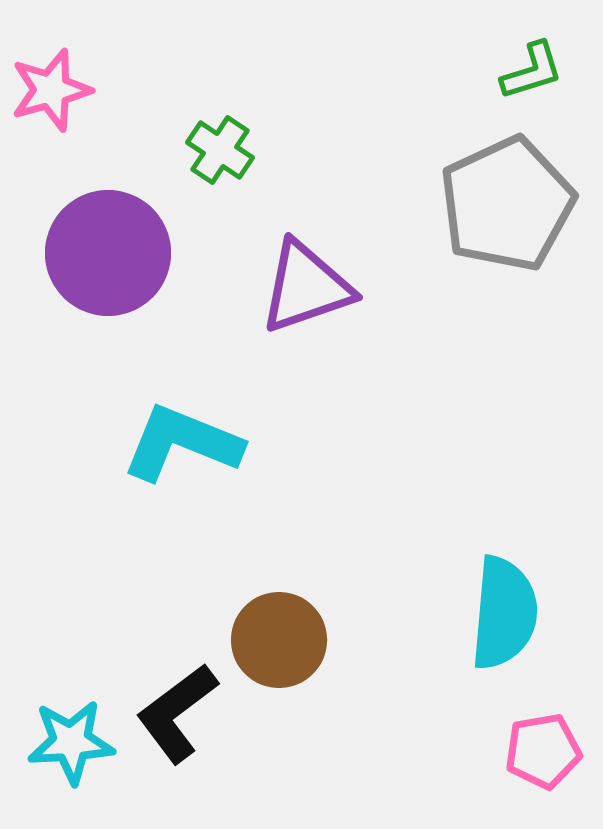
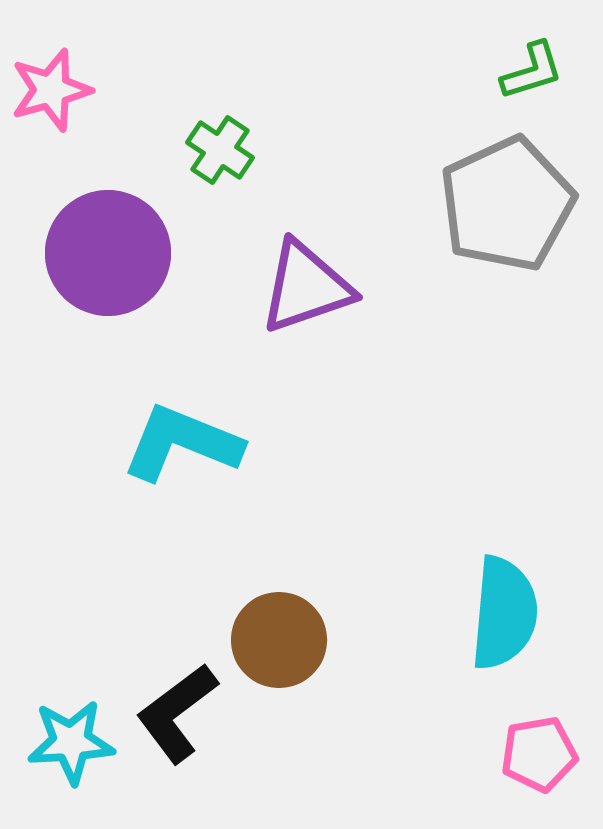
pink pentagon: moved 4 px left, 3 px down
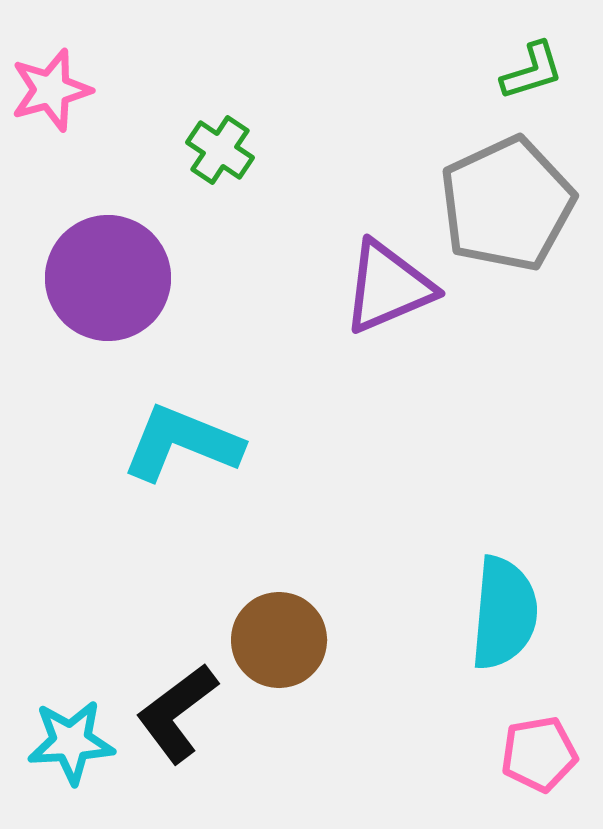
purple circle: moved 25 px down
purple triangle: moved 82 px right; rotated 4 degrees counterclockwise
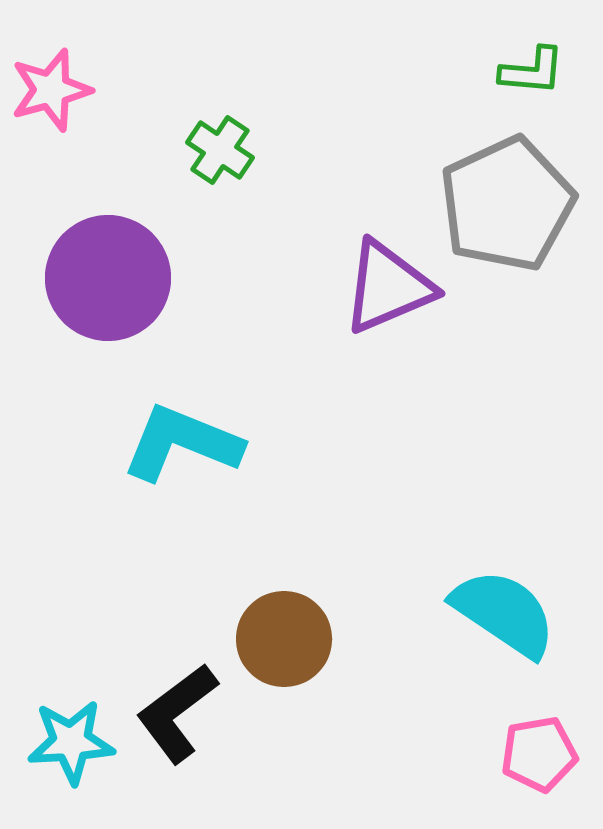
green L-shape: rotated 22 degrees clockwise
cyan semicircle: rotated 61 degrees counterclockwise
brown circle: moved 5 px right, 1 px up
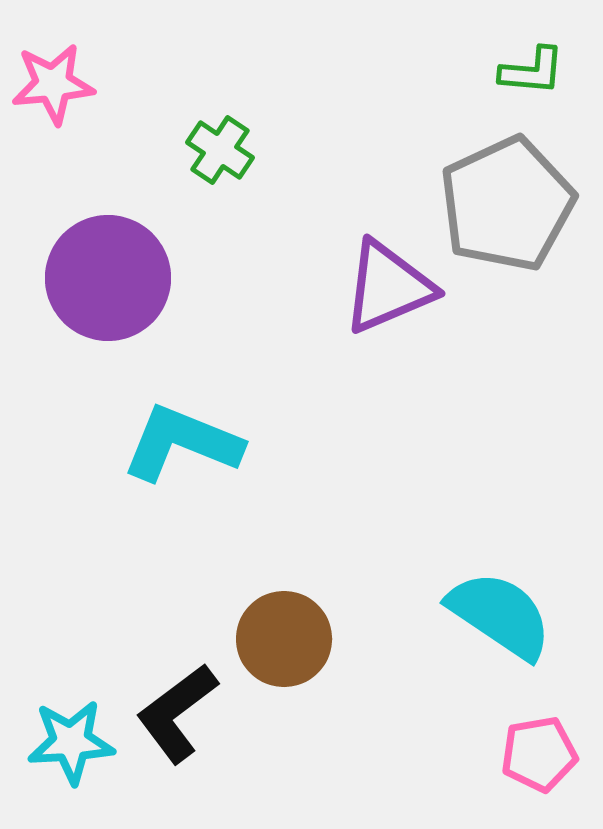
pink star: moved 2 px right, 6 px up; rotated 10 degrees clockwise
cyan semicircle: moved 4 px left, 2 px down
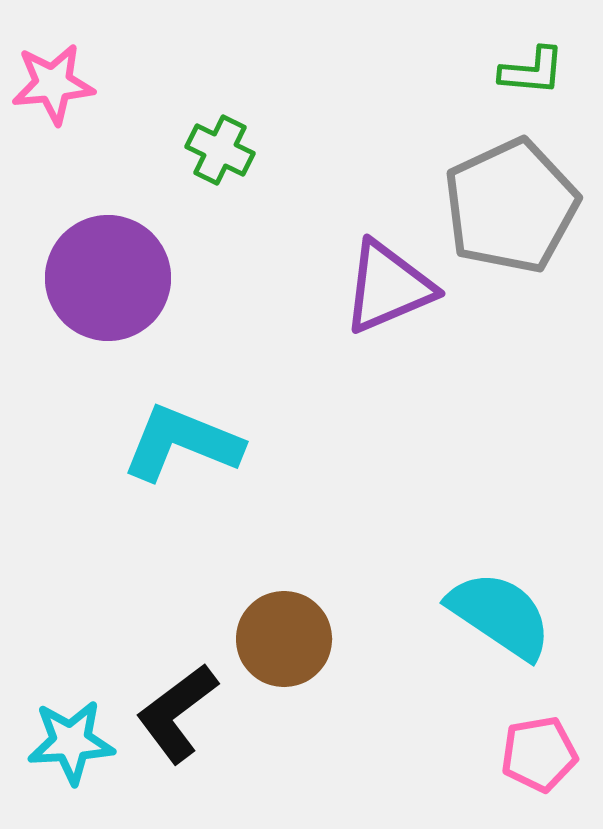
green cross: rotated 8 degrees counterclockwise
gray pentagon: moved 4 px right, 2 px down
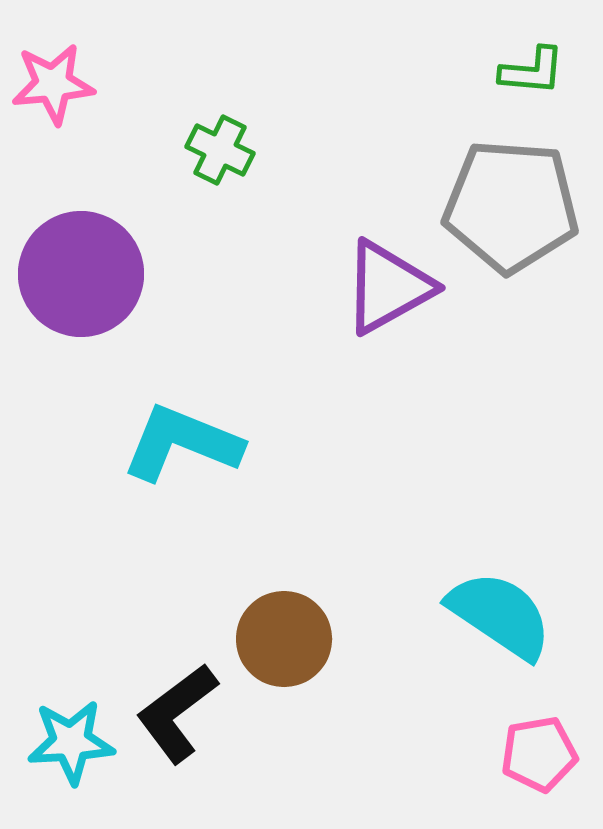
gray pentagon: rotated 29 degrees clockwise
purple circle: moved 27 px left, 4 px up
purple triangle: rotated 6 degrees counterclockwise
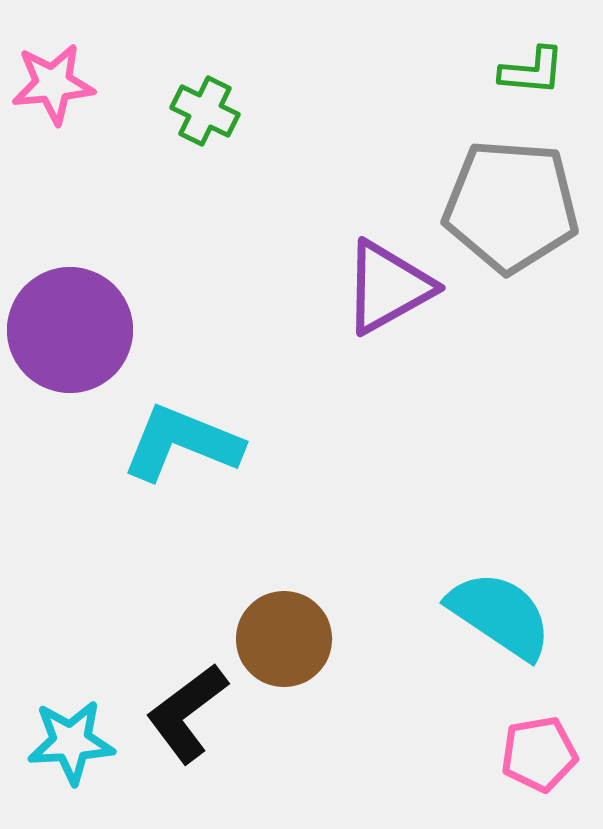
green cross: moved 15 px left, 39 px up
purple circle: moved 11 px left, 56 px down
black L-shape: moved 10 px right
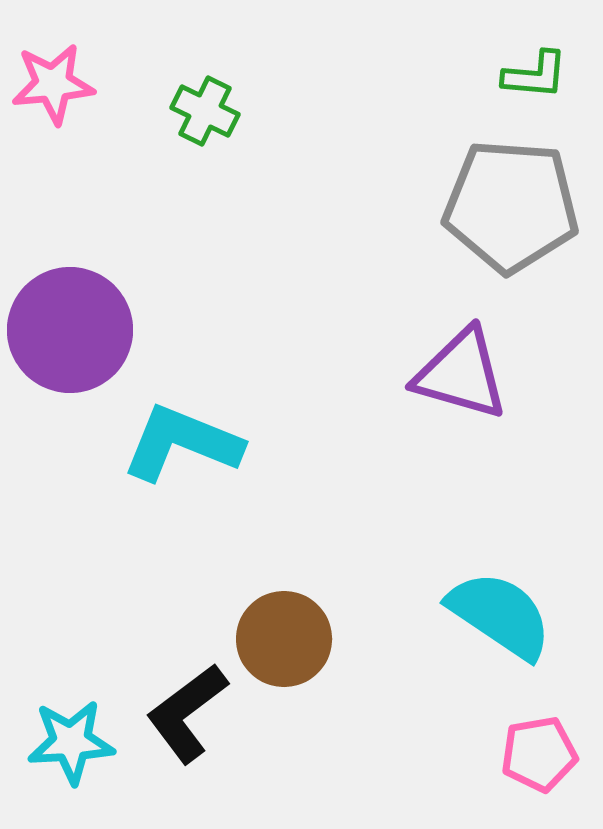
green L-shape: moved 3 px right, 4 px down
purple triangle: moved 73 px right, 87 px down; rotated 45 degrees clockwise
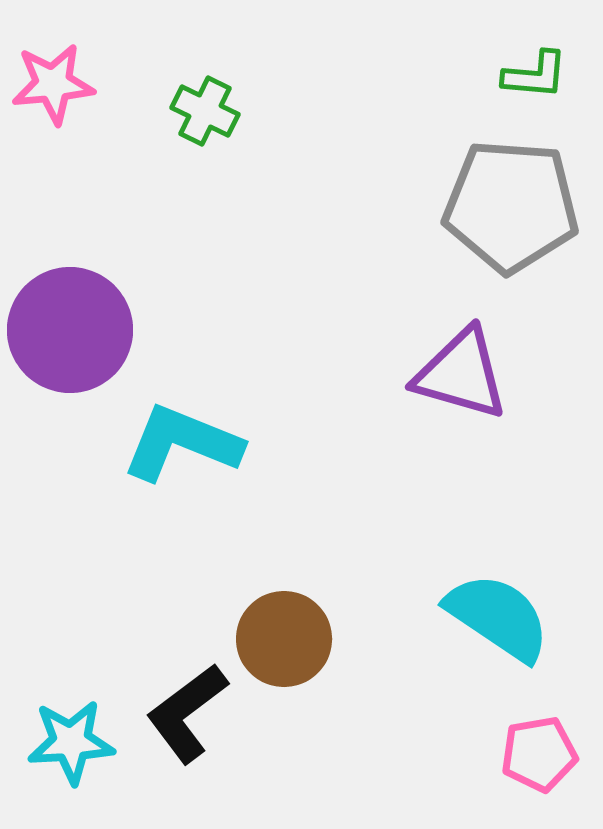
cyan semicircle: moved 2 px left, 2 px down
